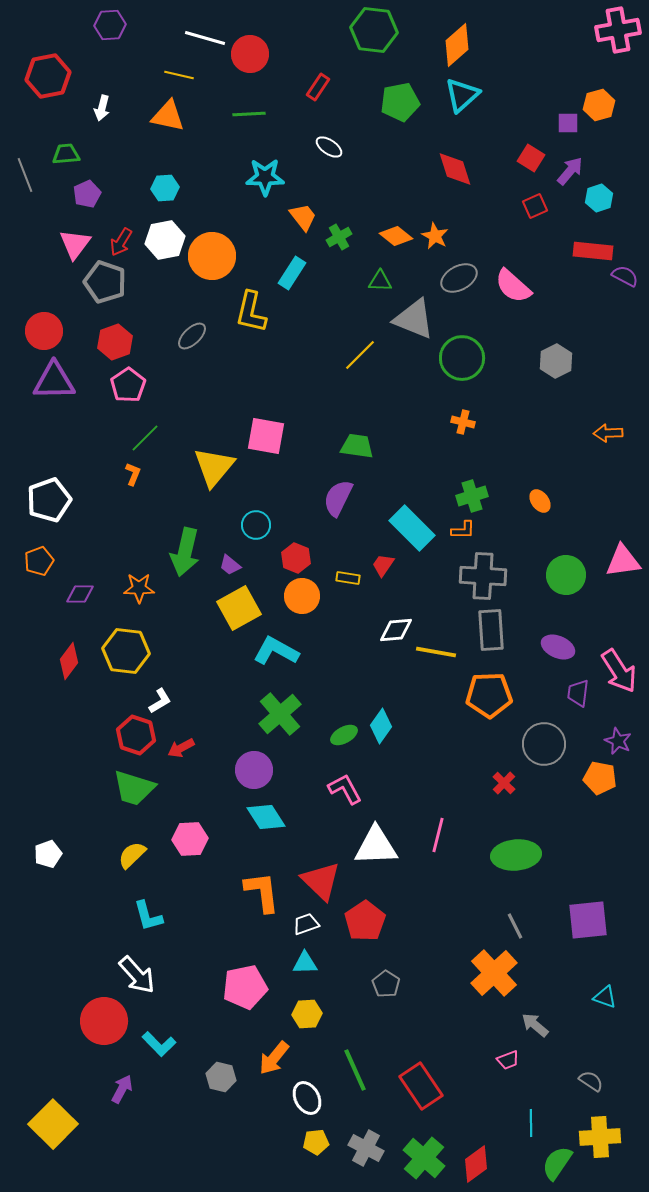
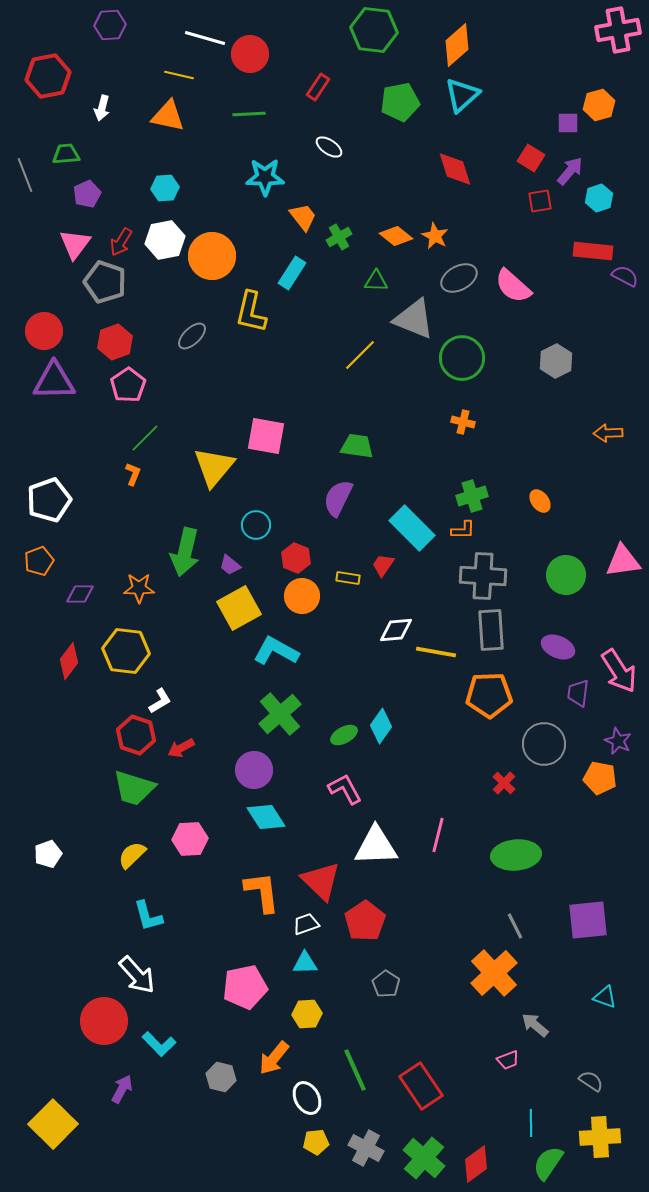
red square at (535, 206): moved 5 px right, 5 px up; rotated 15 degrees clockwise
green triangle at (380, 281): moved 4 px left
green semicircle at (557, 1163): moved 9 px left
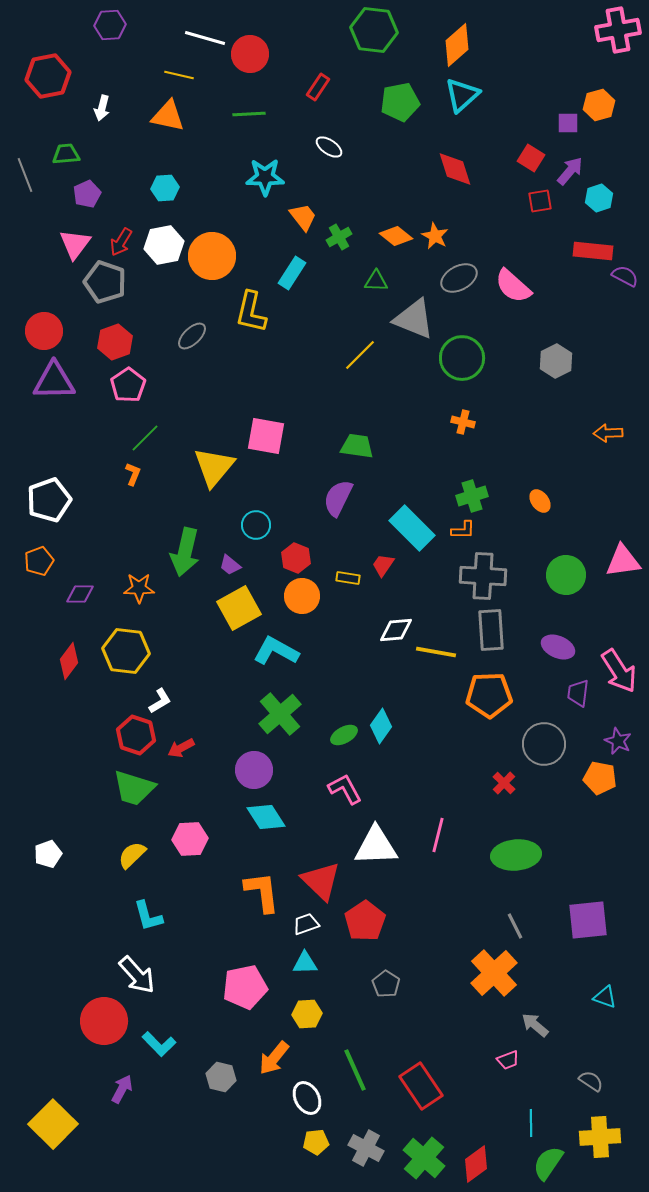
white hexagon at (165, 240): moved 1 px left, 5 px down
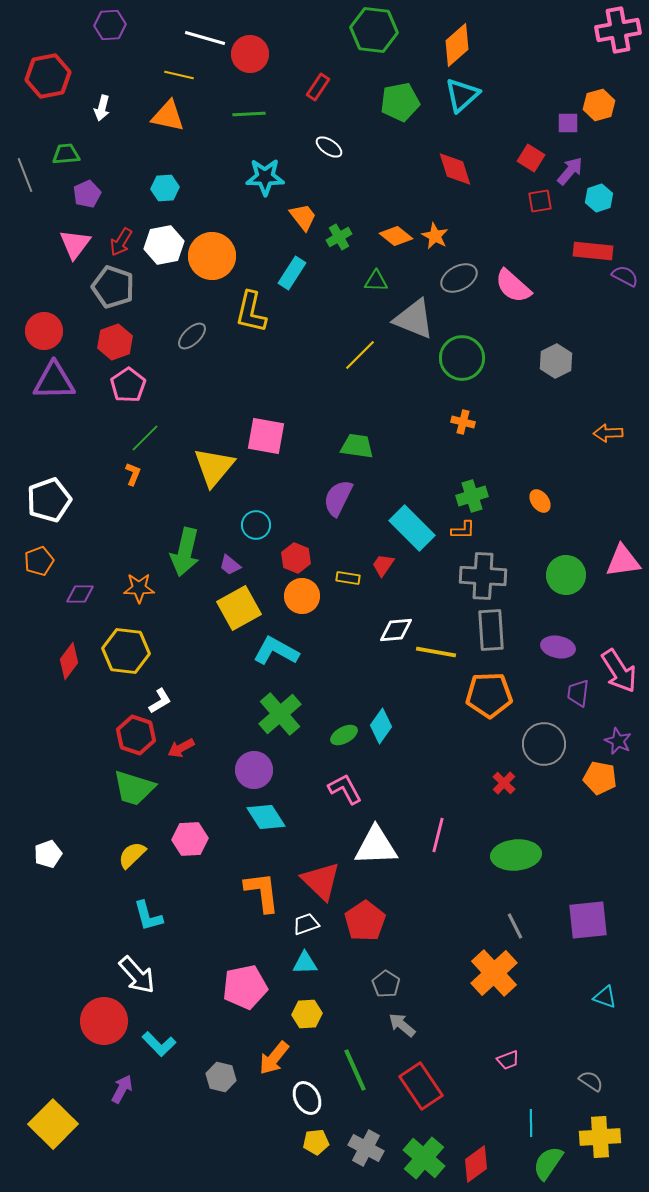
gray pentagon at (105, 282): moved 8 px right, 5 px down
purple ellipse at (558, 647): rotated 12 degrees counterclockwise
gray arrow at (535, 1025): moved 133 px left
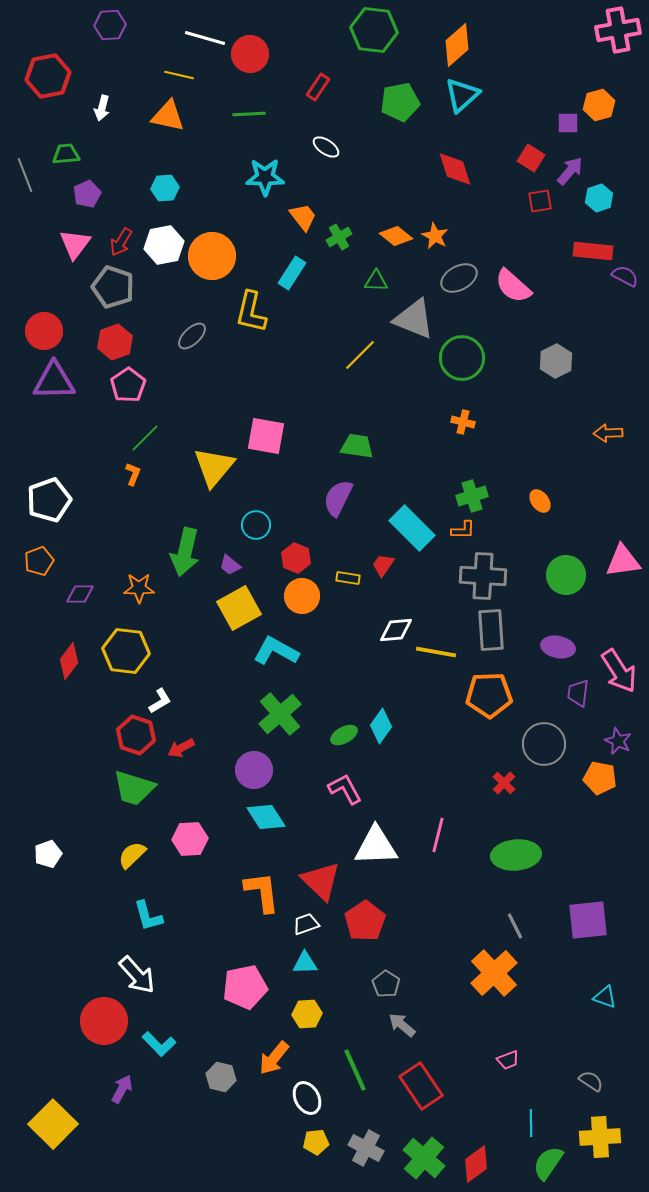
white ellipse at (329, 147): moved 3 px left
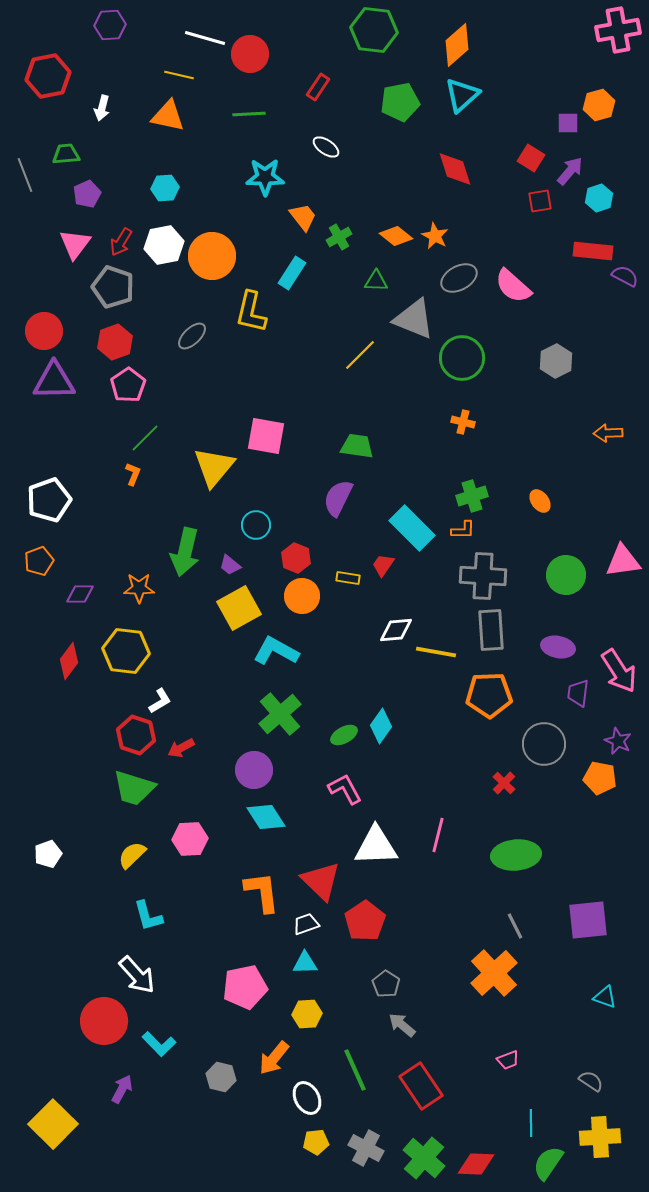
red diamond at (476, 1164): rotated 39 degrees clockwise
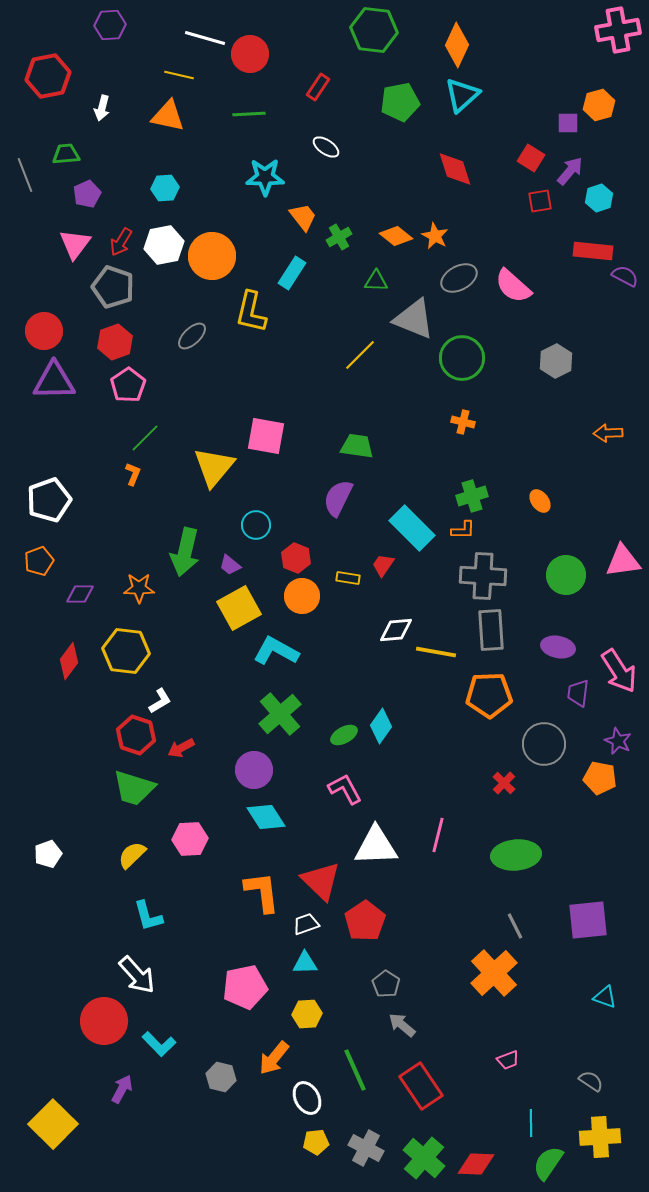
orange diamond at (457, 45): rotated 24 degrees counterclockwise
